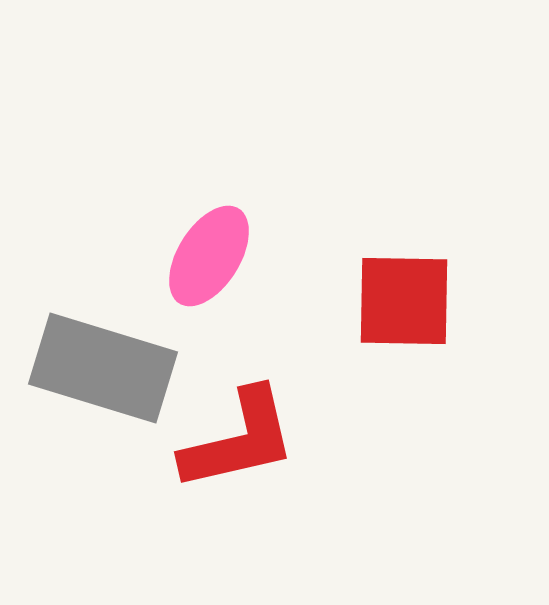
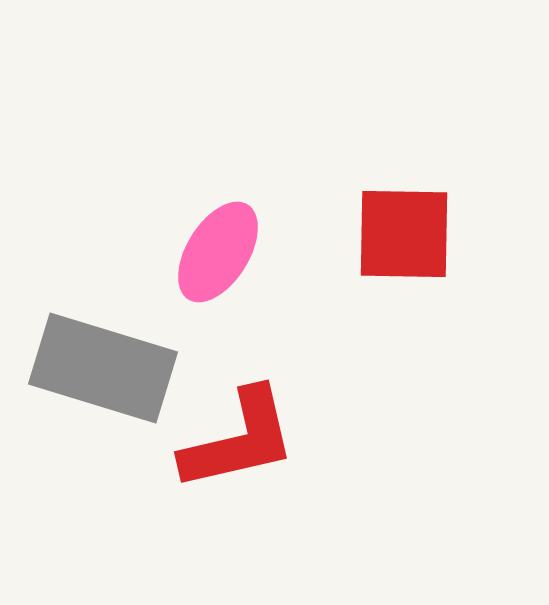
pink ellipse: moved 9 px right, 4 px up
red square: moved 67 px up
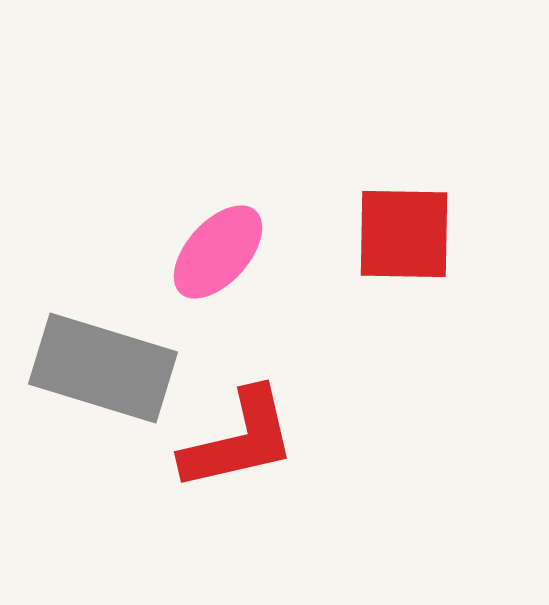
pink ellipse: rotated 10 degrees clockwise
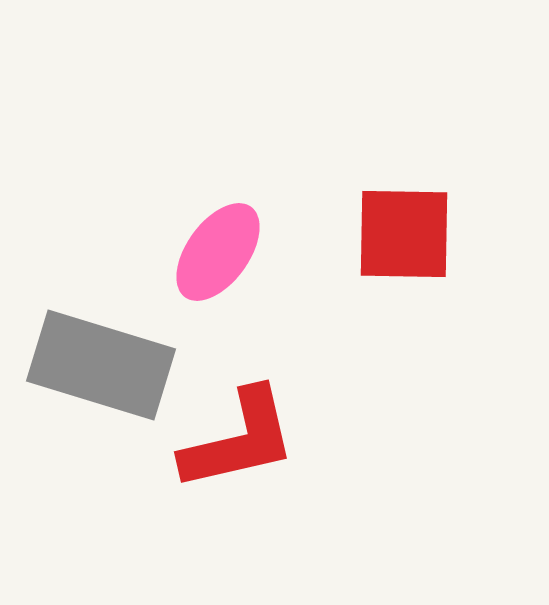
pink ellipse: rotated 6 degrees counterclockwise
gray rectangle: moved 2 px left, 3 px up
